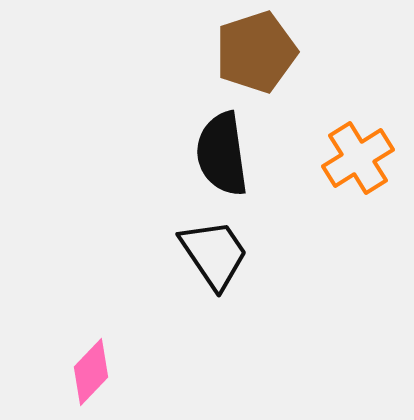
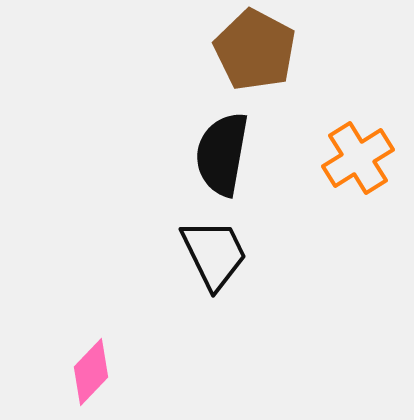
brown pentagon: moved 1 px left, 2 px up; rotated 26 degrees counterclockwise
black semicircle: rotated 18 degrees clockwise
black trapezoid: rotated 8 degrees clockwise
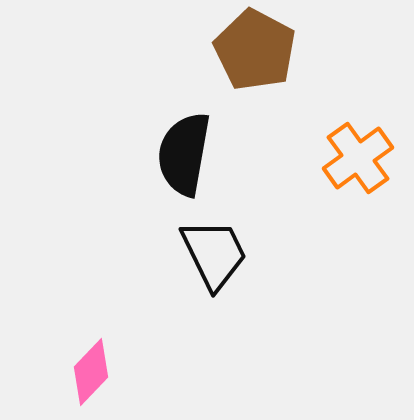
black semicircle: moved 38 px left
orange cross: rotated 4 degrees counterclockwise
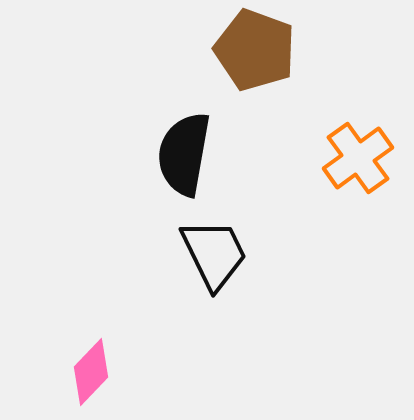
brown pentagon: rotated 8 degrees counterclockwise
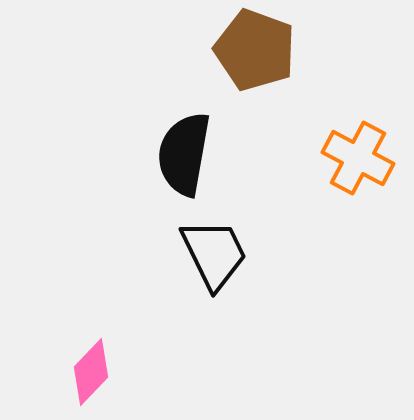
orange cross: rotated 26 degrees counterclockwise
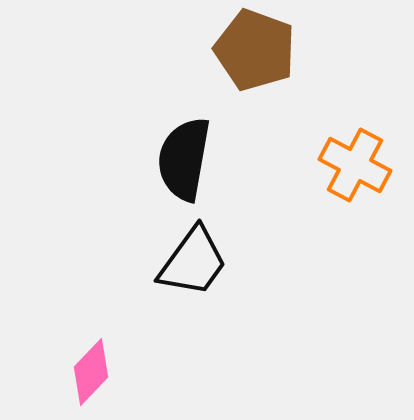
black semicircle: moved 5 px down
orange cross: moved 3 px left, 7 px down
black trapezoid: moved 21 px left, 8 px down; rotated 62 degrees clockwise
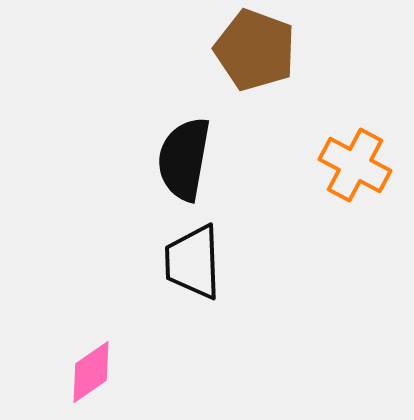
black trapezoid: rotated 142 degrees clockwise
pink diamond: rotated 12 degrees clockwise
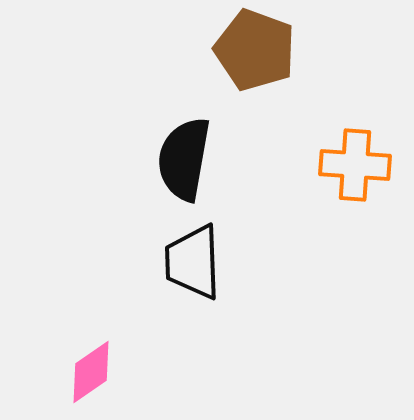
orange cross: rotated 24 degrees counterclockwise
